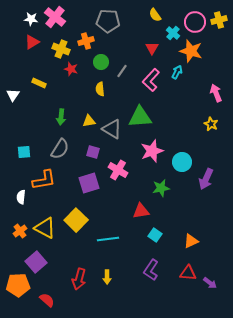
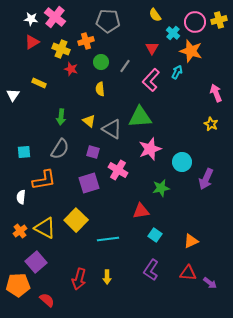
gray line at (122, 71): moved 3 px right, 5 px up
yellow triangle at (89, 121): rotated 48 degrees clockwise
pink star at (152, 151): moved 2 px left, 2 px up
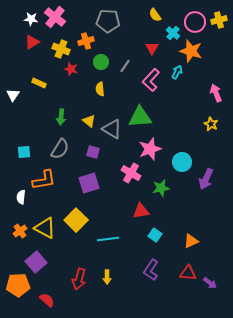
pink cross at (118, 170): moved 13 px right, 3 px down
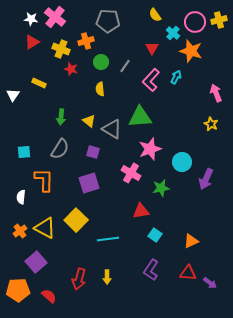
cyan arrow at (177, 72): moved 1 px left, 5 px down
orange L-shape at (44, 180): rotated 80 degrees counterclockwise
orange pentagon at (18, 285): moved 5 px down
red semicircle at (47, 300): moved 2 px right, 4 px up
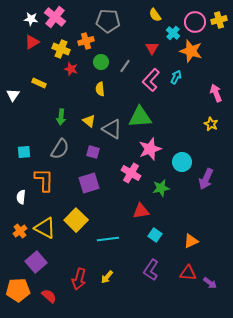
yellow arrow at (107, 277): rotated 40 degrees clockwise
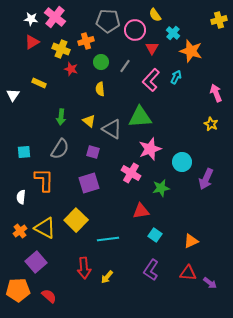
pink circle at (195, 22): moved 60 px left, 8 px down
red arrow at (79, 279): moved 5 px right, 11 px up; rotated 20 degrees counterclockwise
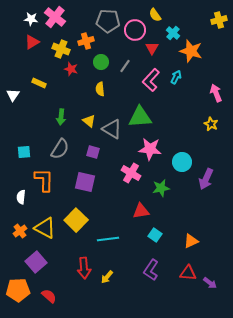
pink star at (150, 149): rotated 25 degrees clockwise
purple square at (89, 183): moved 4 px left, 1 px up; rotated 30 degrees clockwise
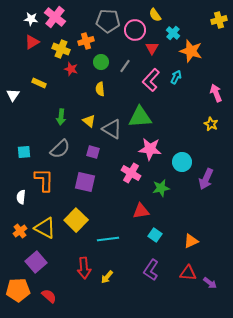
gray semicircle at (60, 149): rotated 15 degrees clockwise
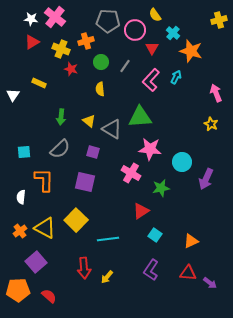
red triangle at (141, 211): rotated 24 degrees counterclockwise
